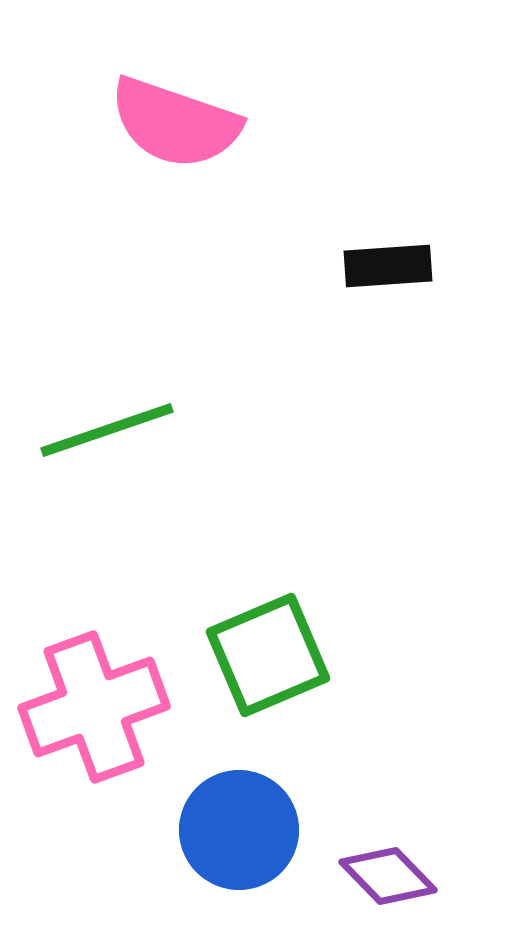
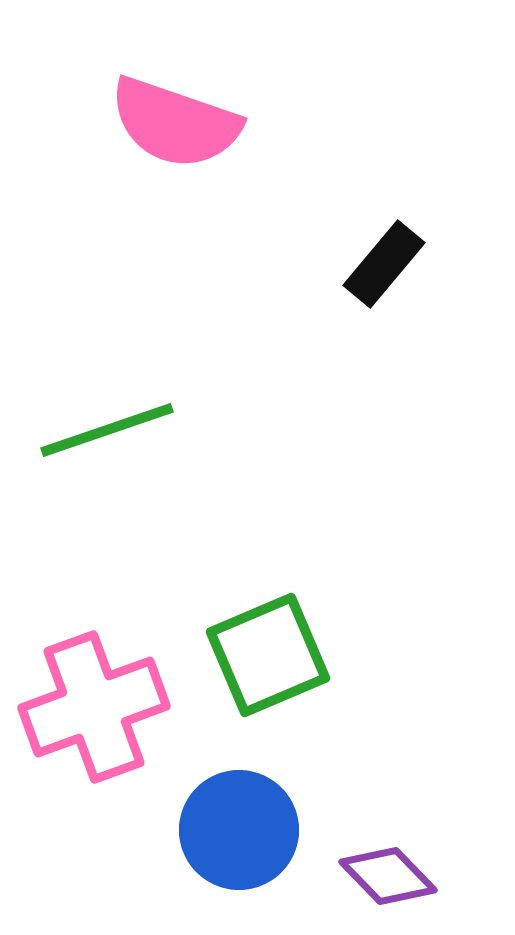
black rectangle: moved 4 px left, 2 px up; rotated 46 degrees counterclockwise
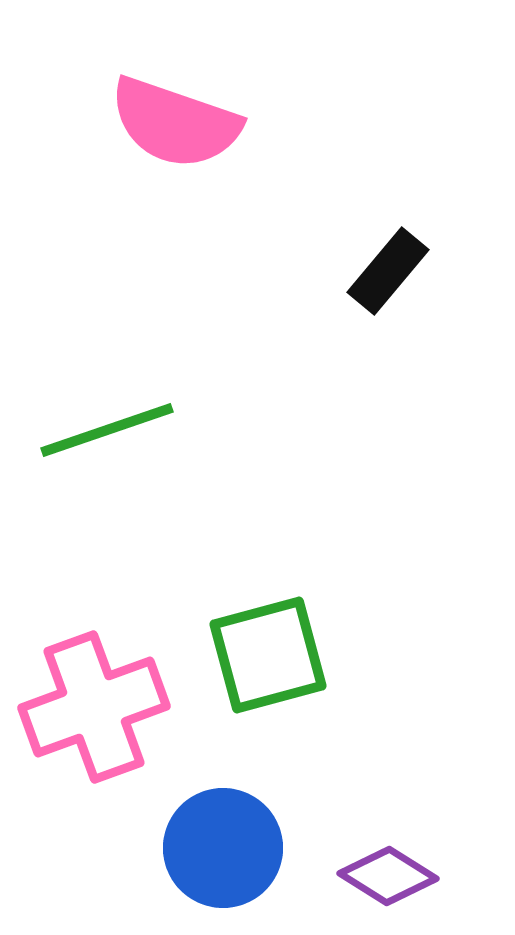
black rectangle: moved 4 px right, 7 px down
green square: rotated 8 degrees clockwise
blue circle: moved 16 px left, 18 px down
purple diamond: rotated 14 degrees counterclockwise
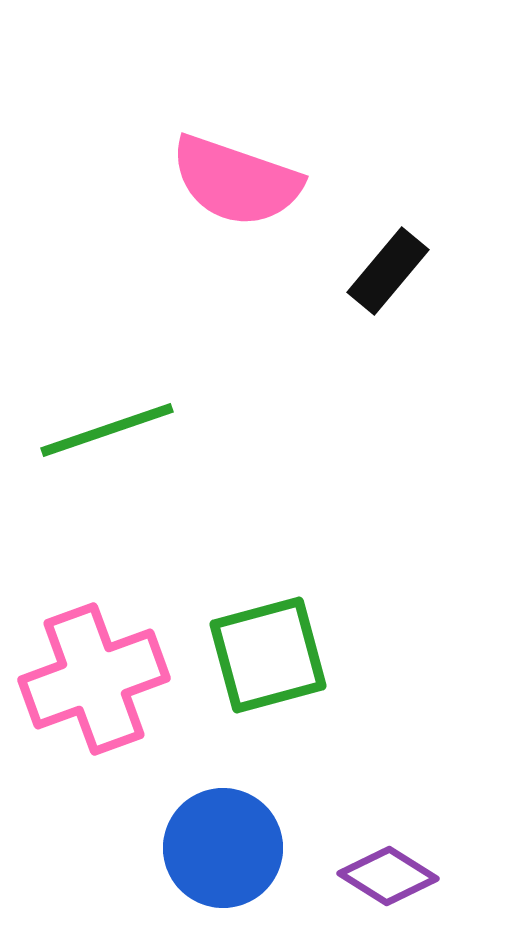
pink semicircle: moved 61 px right, 58 px down
pink cross: moved 28 px up
